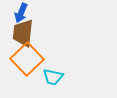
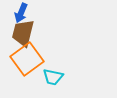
brown trapezoid: rotated 8 degrees clockwise
orange square: rotated 8 degrees clockwise
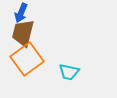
cyan trapezoid: moved 16 px right, 5 px up
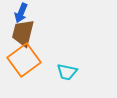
orange square: moved 3 px left, 1 px down
cyan trapezoid: moved 2 px left
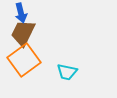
blue arrow: rotated 36 degrees counterclockwise
brown trapezoid: rotated 12 degrees clockwise
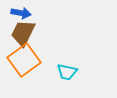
blue arrow: rotated 66 degrees counterclockwise
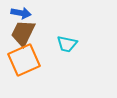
orange square: rotated 12 degrees clockwise
cyan trapezoid: moved 28 px up
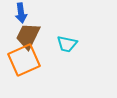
blue arrow: rotated 72 degrees clockwise
brown trapezoid: moved 5 px right, 3 px down
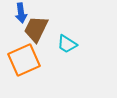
brown trapezoid: moved 8 px right, 7 px up
cyan trapezoid: rotated 20 degrees clockwise
